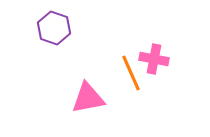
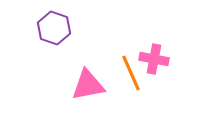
pink triangle: moved 13 px up
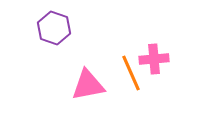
pink cross: rotated 16 degrees counterclockwise
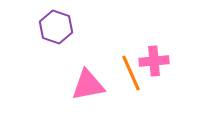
purple hexagon: moved 2 px right, 1 px up
pink cross: moved 2 px down
